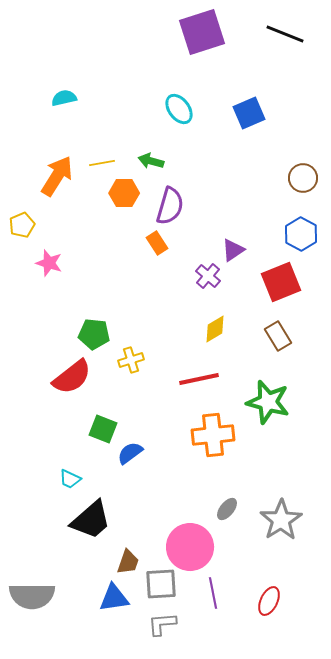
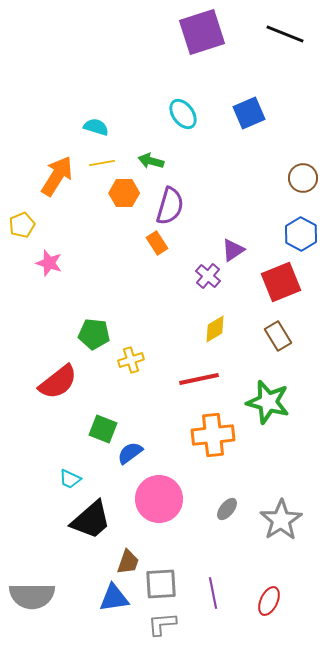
cyan semicircle: moved 32 px right, 29 px down; rotated 30 degrees clockwise
cyan ellipse: moved 4 px right, 5 px down
red semicircle: moved 14 px left, 5 px down
pink circle: moved 31 px left, 48 px up
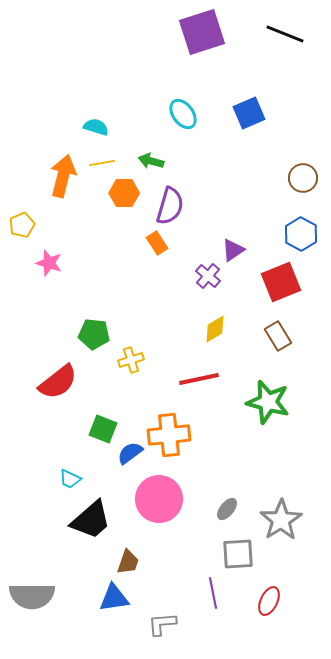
orange arrow: moved 6 px right; rotated 18 degrees counterclockwise
orange cross: moved 44 px left
gray square: moved 77 px right, 30 px up
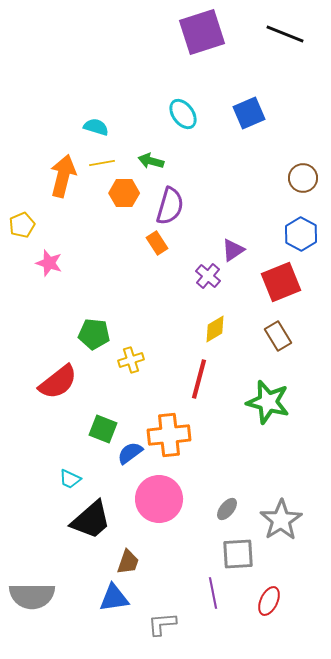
red line: rotated 63 degrees counterclockwise
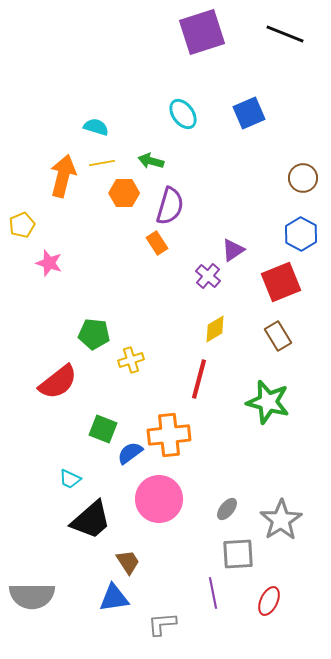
brown trapezoid: rotated 52 degrees counterclockwise
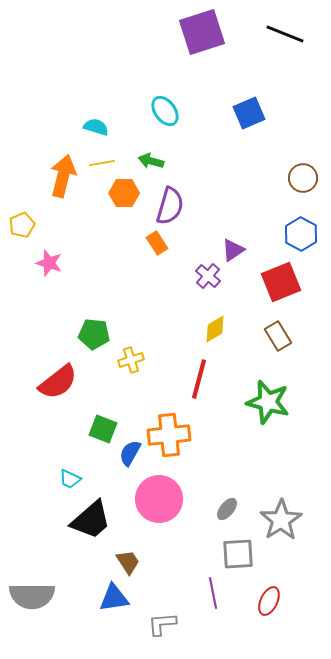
cyan ellipse: moved 18 px left, 3 px up
blue semicircle: rotated 24 degrees counterclockwise
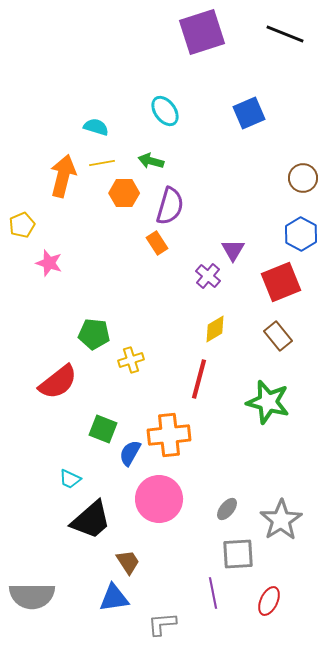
purple triangle: rotated 25 degrees counterclockwise
brown rectangle: rotated 8 degrees counterclockwise
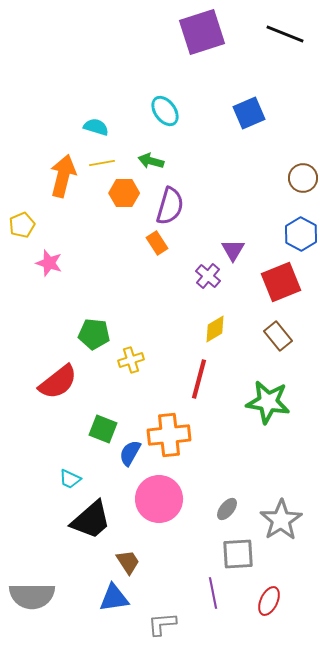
green star: rotated 6 degrees counterclockwise
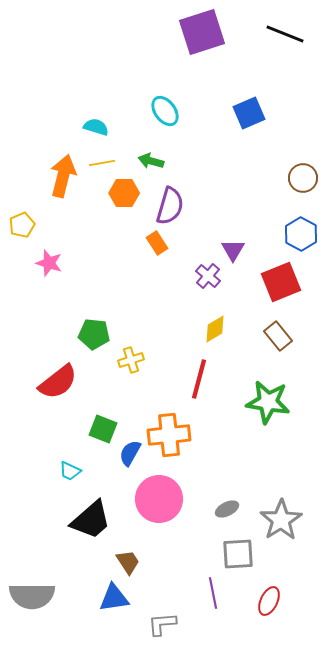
cyan trapezoid: moved 8 px up
gray ellipse: rotated 25 degrees clockwise
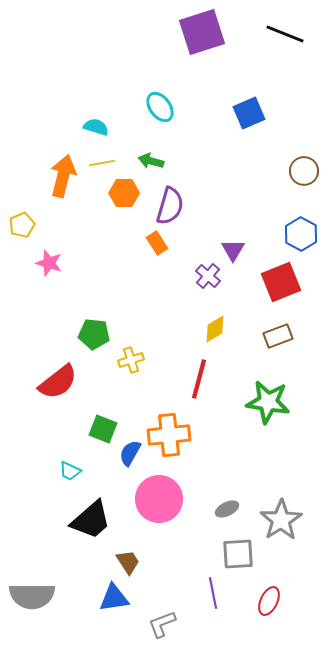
cyan ellipse: moved 5 px left, 4 px up
brown circle: moved 1 px right, 7 px up
brown rectangle: rotated 72 degrees counterclockwise
gray L-shape: rotated 16 degrees counterclockwise
